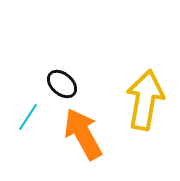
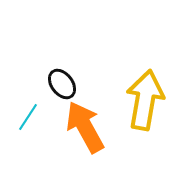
black ellipse: rotated 12 degrees clockwise
orange arrow: moved 2 px right, 7 px up
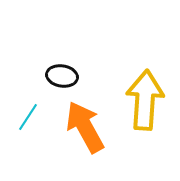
black ellipse: moved 8 px up; rotated 44 degrees counterclockwise
yellow arrow: rotated 6 degrees counterclockwise
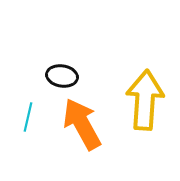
cyan line: rotated 20 degrees counterclockwise
orange arrow: moved 3 px left, 3 px up
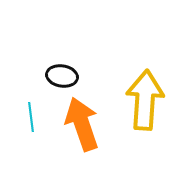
cyan line: moved 3 px right; rotated 20 degrees counterclockwise
orange arrow: rotated 10 degrees clockwise
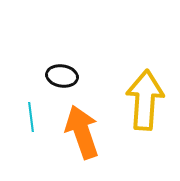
orange arrow: moved 8 px down
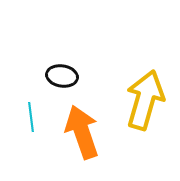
yellow arrow: rotated 12 degrees clockwise
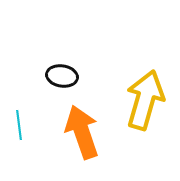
cyan line: moved 12 px left, 8 px down
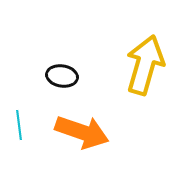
yellow arrow: moved 35 px up
orange arrow: rotated 128 degrees clockwise
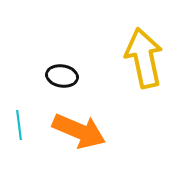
yellow arrow: moved 1 px left, 7 px up; rotated 28 degrees counterclockwise
orange arrow: moved 3 px left, 1 px up; rotated 4 degrees clockwise
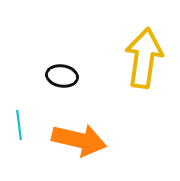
yellow arrow: rotated 20 degrees clockwise
orange arrow: moved 9 px down; rotated 10 degrees counterclockwise
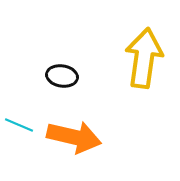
cyan line: rotated 60 degrees counterclockwise
orange arrow: moved 5 px left, 3 px up
